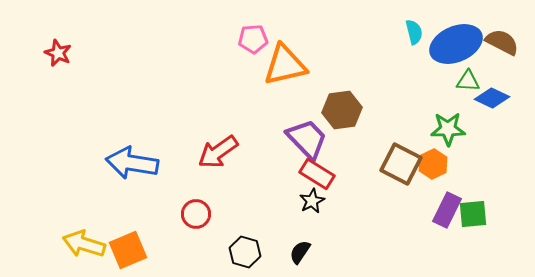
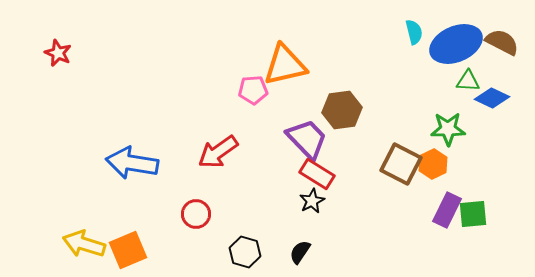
pink pentagon: moved 51 px down
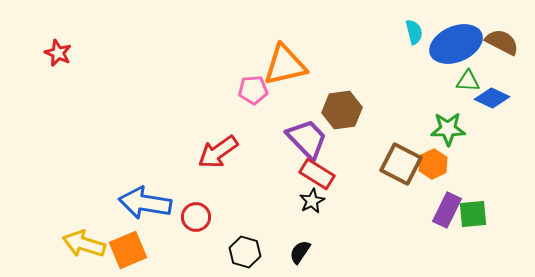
blue arrow: moved 13 px right, 40 px down
red circle: moved 3 px down
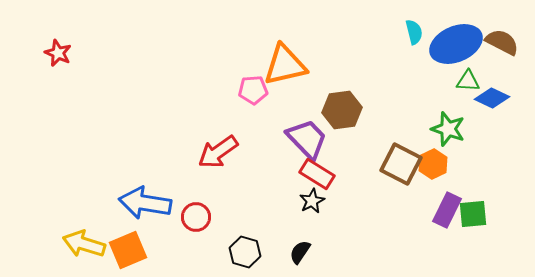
green star: rotated 20 degrees clockwise
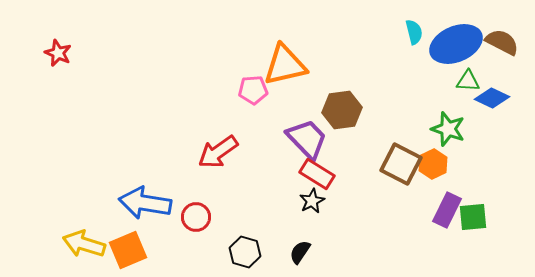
green square: moved 3 px down
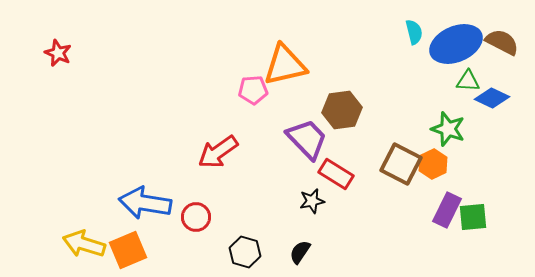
red rectangle: moved 19 px right
black star: rotated 15 degrees clockwise
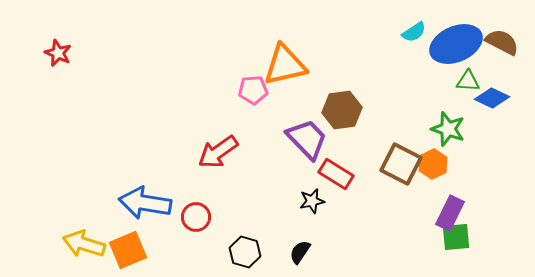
cyan semicircle: rotated 70 degrees clockwise
purple rectangle: moved 3 px right, 3 px down
green square: moved 17 px left, 20 px down
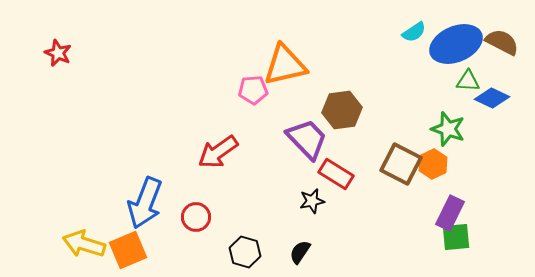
blue arrow: rotated 78 degrees counterclockwise
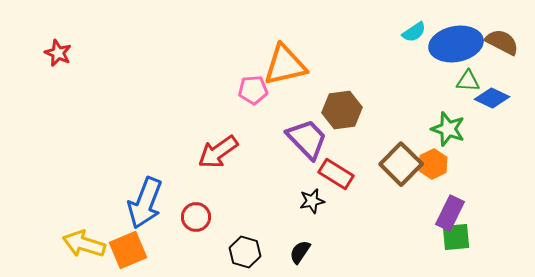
blue ellipse: rotated 12 degrees clockwise
brown square: rotated 18 degrees clockwise
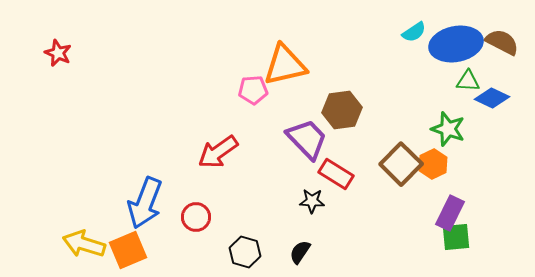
black star: rotated 15 degrees clockwise
